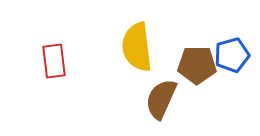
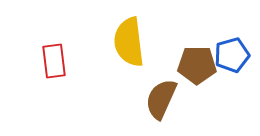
yellow semicircle: moved 8 px left, 5 px up
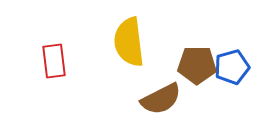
blue pentagon: moved 12 px down
brown semicircle: rotated 141 degrees counterclockwise
